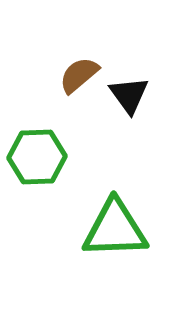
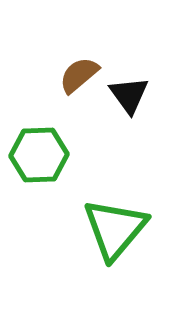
green hexagon: moved 2 px right, 2 px up
green triangle: rotated 48 degrees counterclockwise
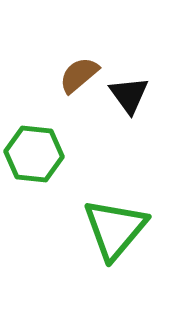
green hexagon: moved 5 px left, 1 px up; rotated 8 degrees clockwise
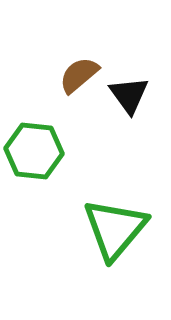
green hexagon: moved 3 px up
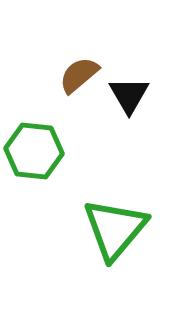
black triangle: rotated 6 degrees clockwise
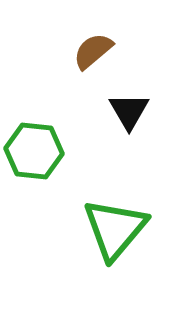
brown semicircle: moved 14 px right, 24 px up
black triangle: moved 16 px down
